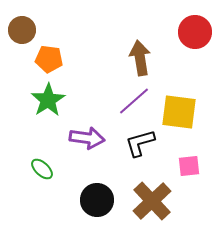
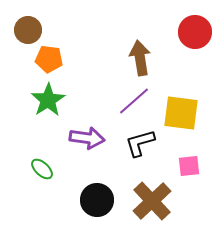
brown circle: moved 6 px right
yellow square: moved 2 px right, 1 px down
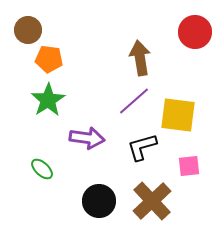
yellow square: moved 3 px left, 2 px down
black L-shape: moved 2 px right, 4 px down
black circle: moved 2 px right, 1 px down
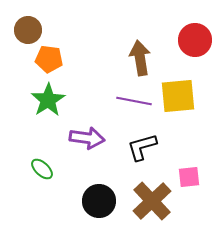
red circle: moved 8 px down
purple line: rotated 52 degrees clockwise
yellow square: moved 19 px up; rotated 12 degrees counterclockwise
pink square: moved 11 px down
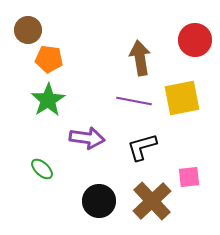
yellow square: moved 4 px right, 2 px down; rotated 6 degrees counterclockwise
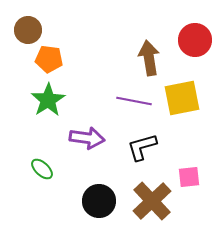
brown arrow: moved 9 px right
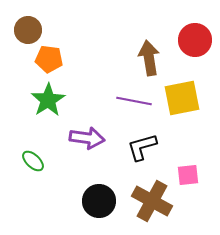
green ellipse: moved 9 px left, 8 px up
pink square: moved 1 px left, 2 px up
brown cross: rotated 18 degrees counterclockwise
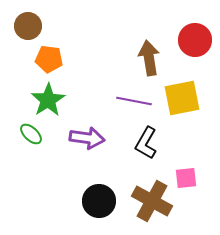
brown circle: moved 4 px up
black L-shape: moved 4 px right, 4 px up; rotated 44 degrees counterclockwise
green ellipse: moved 2 px left, 27 px up
pink square: moved 2 px left, 3 px down
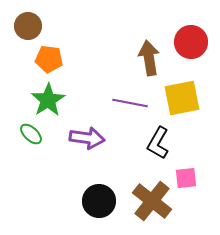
red circle: moved 4 px left, 2 px down
purple line: moved 4 px left, 2 px down
black L-shape: moved 12 px right
brown cross: rotated 9 degrees clockwise
